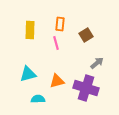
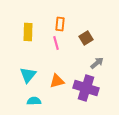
yellow rectangle: moved 2 px left, 2 px down
brown square: moved 3 px down
cyan triangle: moved 1 px down; rotated 36 degrees counterclockwise
cyan semicircle: moved 4 px left, 2 px down
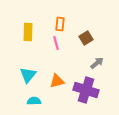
purple cross: moved 2 px down
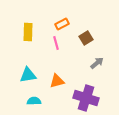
orange rectangle: moved 2 px right; rotated 56 degrees clockwise
cyan triangle: rotated 42 degrees clockwise
purple cross: moved 8 px down
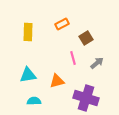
pink line: moved 17 px right, 15 px down
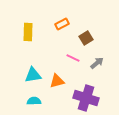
pink line: rotated 48 degrees counterclockwise
cyan triangle: moved 5 px right
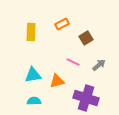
yellow rectangle: moved 3 px right
pink line: moved 4 px down
gray arrow: moved 2 px right, 2 px down
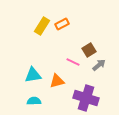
yellow rectangle: moved 11 px right, 6 px up; rotated 30 degrees clockwise
brown square: moved 3 px right, 12 px down
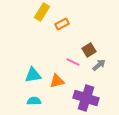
yellow rectangle: moved 14 px up
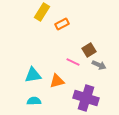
gray arrow: rotated 64 degrees clockwise
